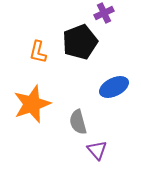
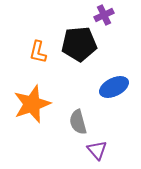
purple cross: moved 2 px down
black pentagon: moved 1 px left, 2 px down; rotated 16 degrees clockwise
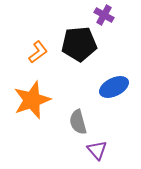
purple cross: rotated 36 degrees counterclockwise
orange L-shape: rotated 140 degrees counterclockwise
orange star: moved 4 px up
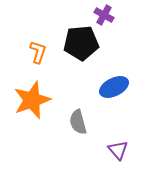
black pentagon: moved 2 px right, 1 px up
orange L-shape: rotated 35 degrees counterclockwise
purple triangle: moved 21 px right
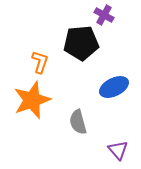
orange L-shape: moved 2 px right, 10 px down
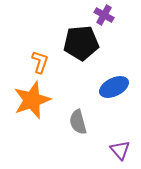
purple triangle: moved 2 px right
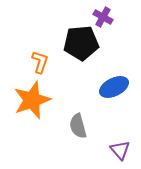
purple cross: moved 1 px left, 2 px down
gray semicircle: moved 4 px down
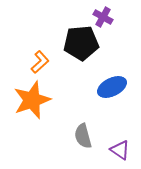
orange L-shape: rotated 30 degrees clockwise
blue ellipse: moved 2 px left
gray semicircle: moved 5 px right, 10 px down
purple triangle: rotated 15 degrees counterclockwise
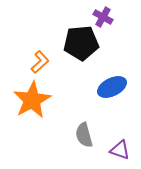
orange star: rotated 9 degrees counterclockwise
gray semicircle: moved 1 px right, 1 px up
purple triangle: rotated 15 degrees counterclockwise
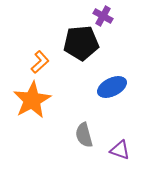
purple cross: moved 1 px up
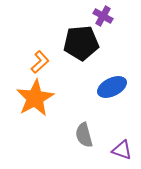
orange star: moved 3 px right, 2 px up
purple triangle: moved 2 px right
